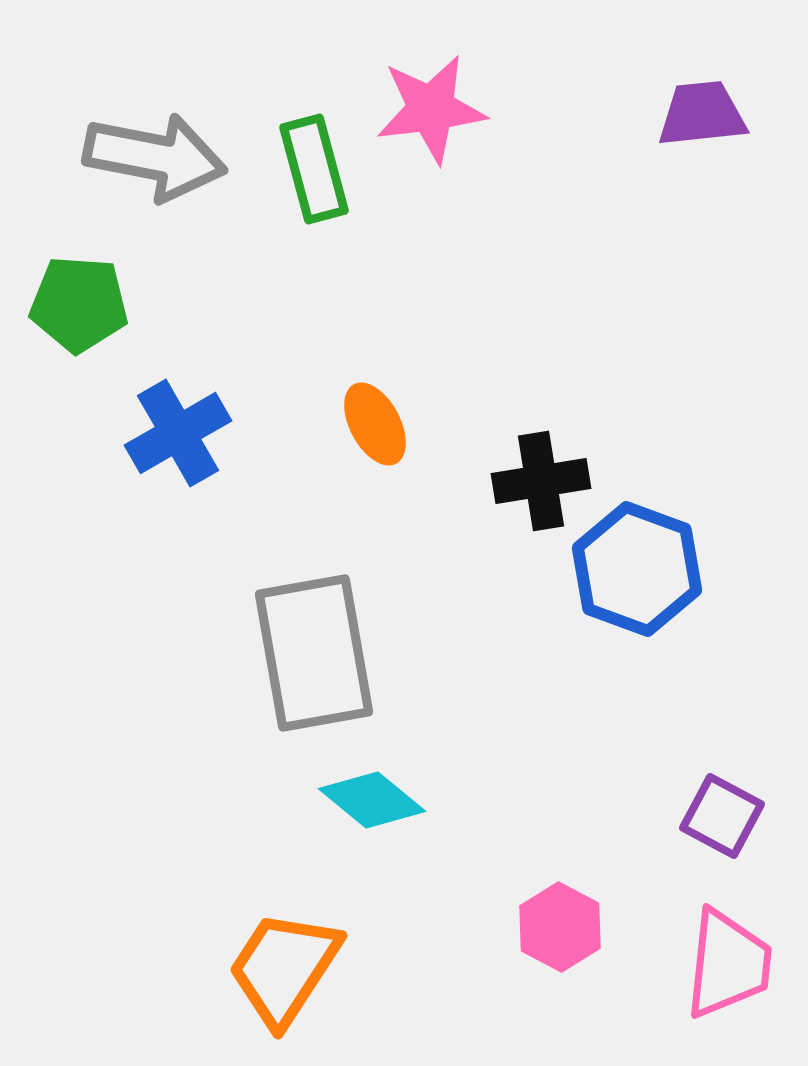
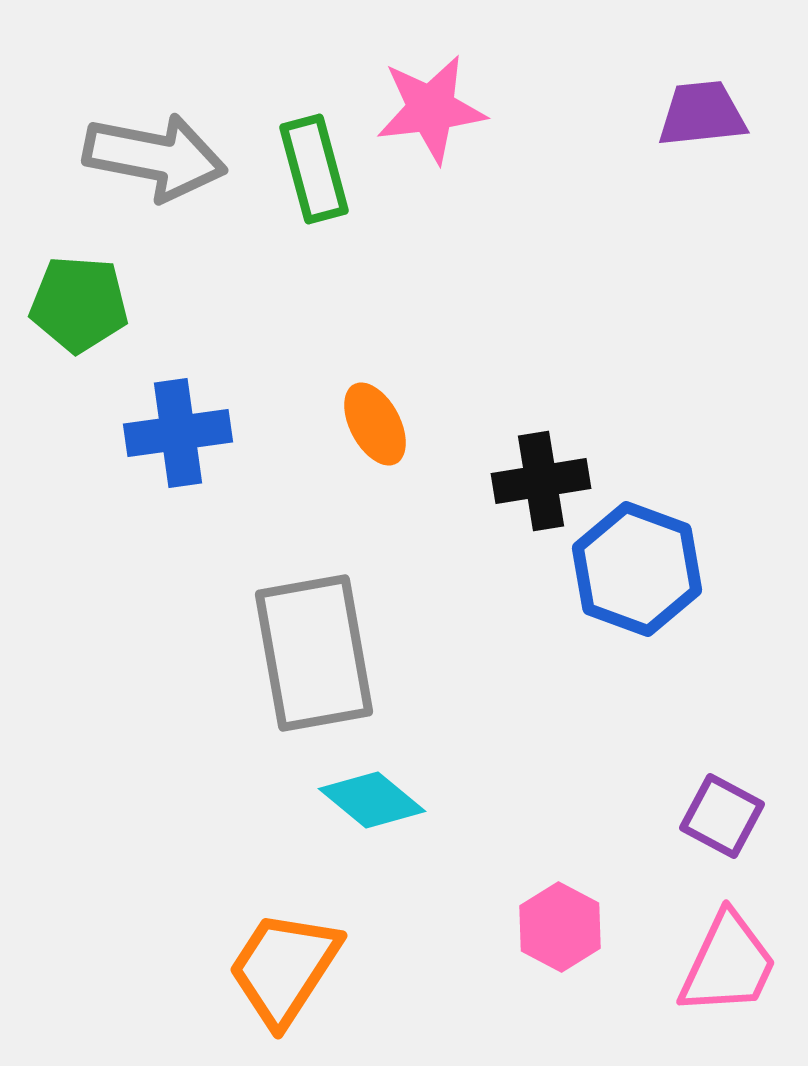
blue cross: rotated 22 degrees clockwise
pink trapezoid: rotated 19 degrees clockwise
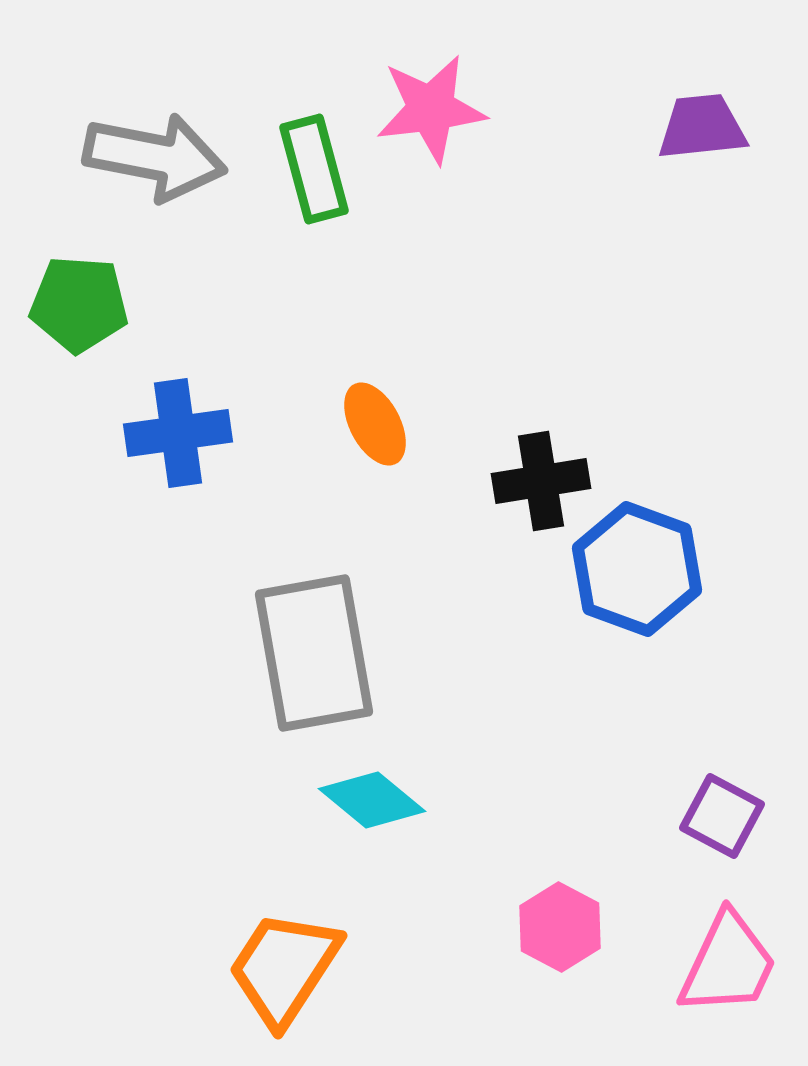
purple trapezoid: moved 13 px down
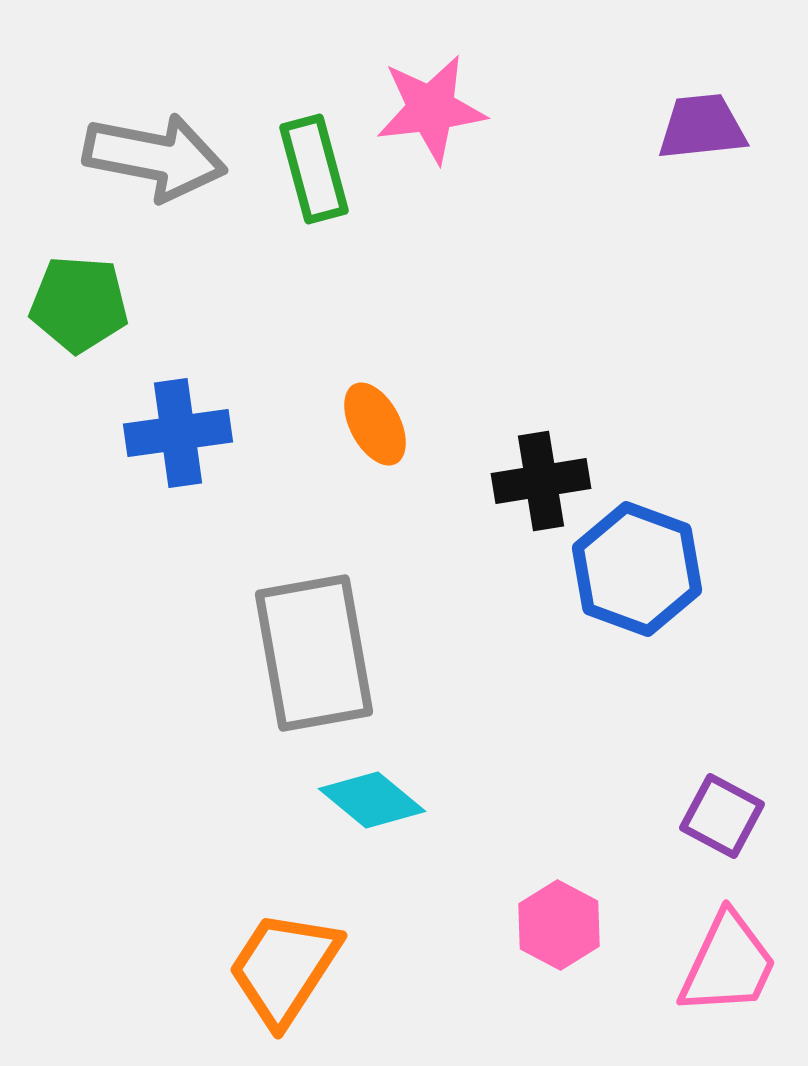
pink hexagon: moved 1 px left, 2 px up
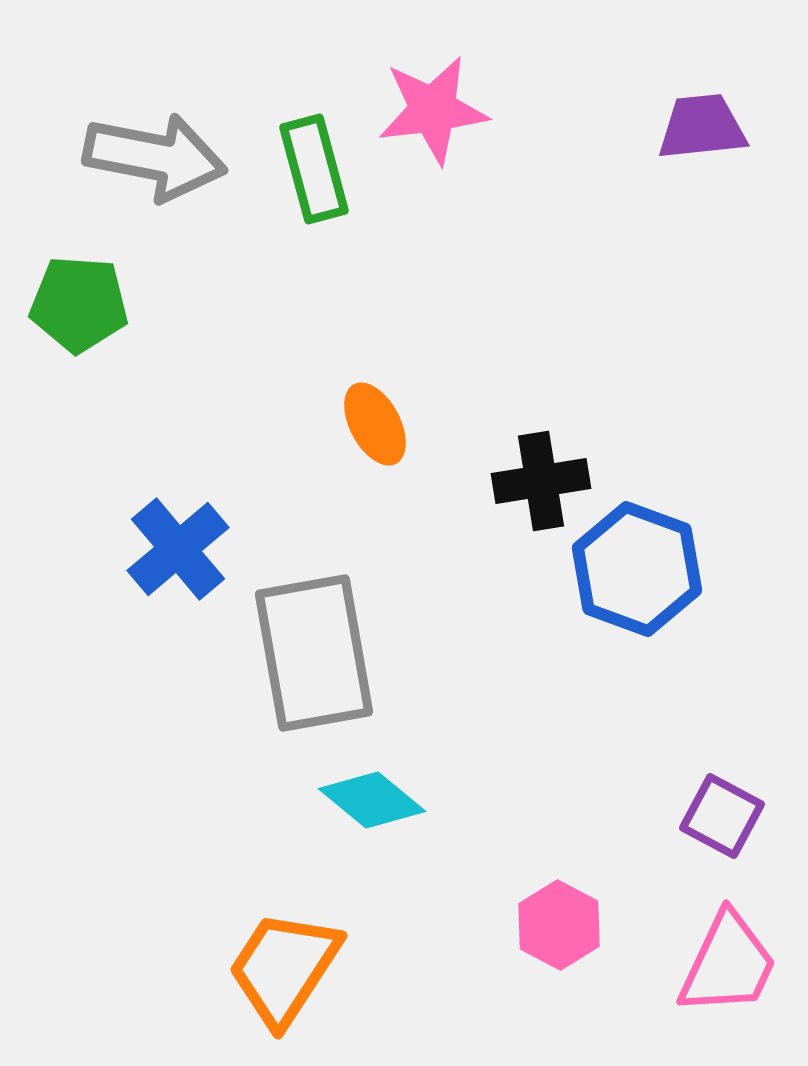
pink star: moved 2 px right, 1 px down
blue cross: moved 116 px down; rotated 32 degrees counterclockwise
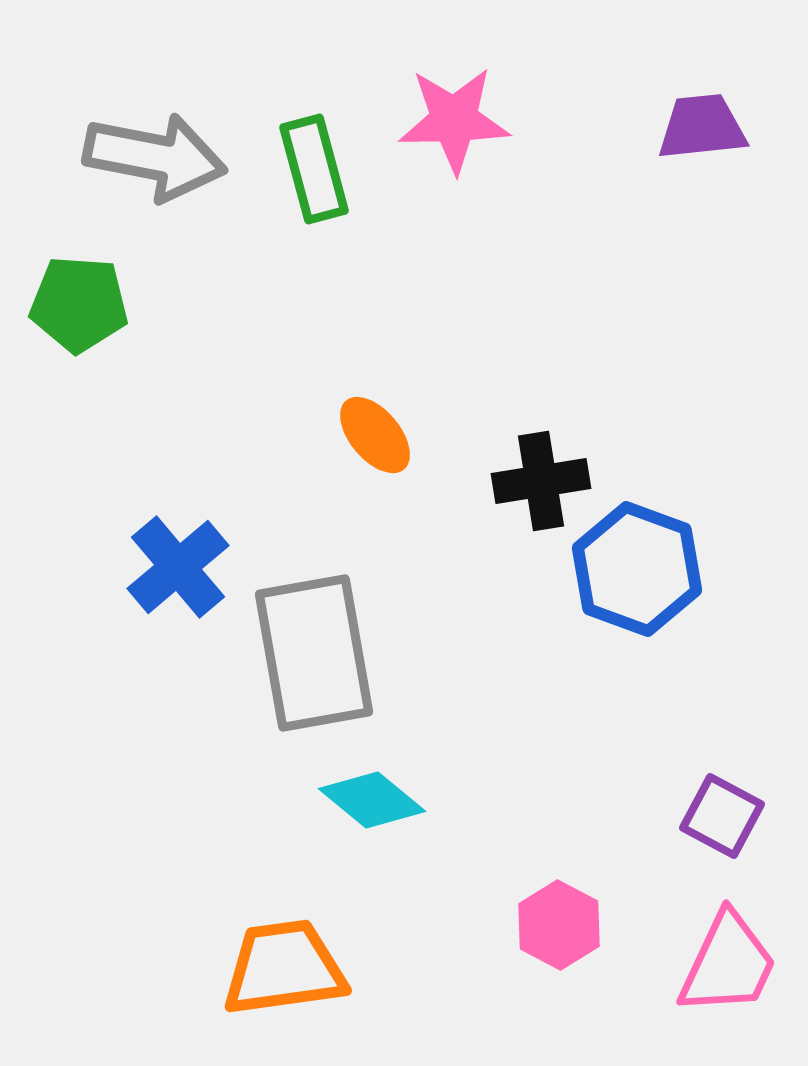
pink star: moved 21 px right, 10 px down; rotated 6 degrees clockwise
orange ellipse: moved 11 px down; rotated 12 degrees counterclockwise
blue cross: moved 18 px down
orange trapezoid: rotated 49 degrees clockwise
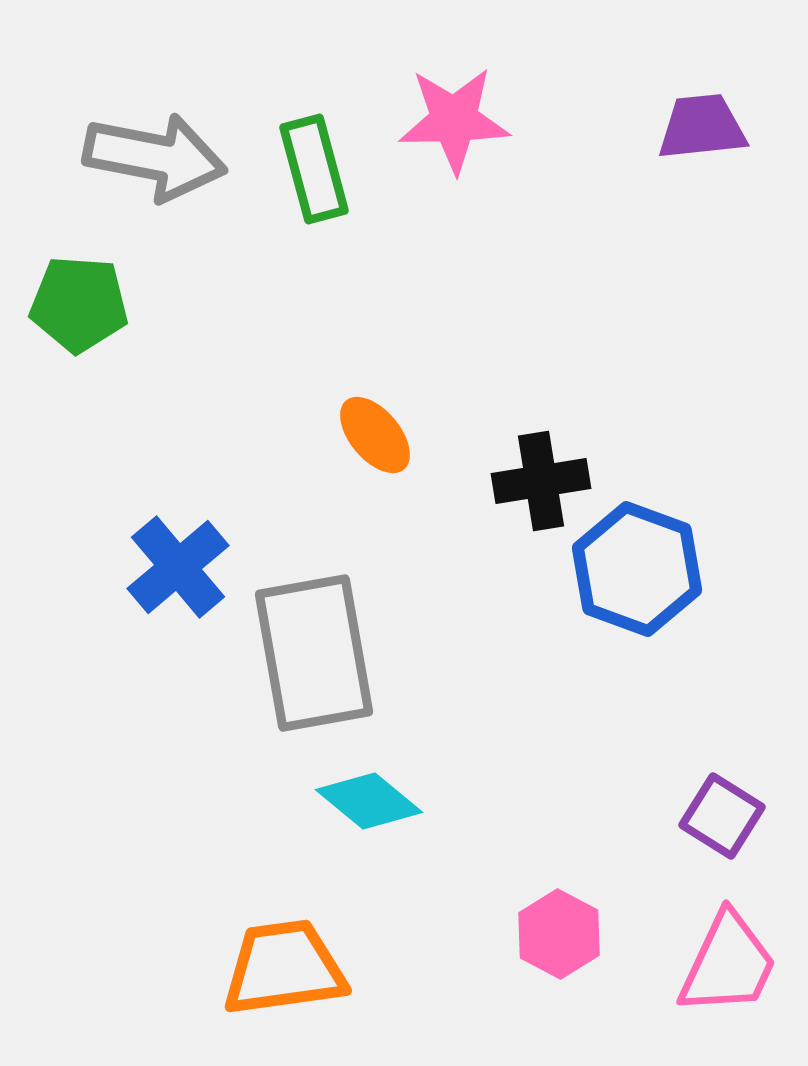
cyan diamond: moved 3 px left, 1 px down
purple square: rotated 4 degrees clockwise
pink hexagon: moved 9 px down
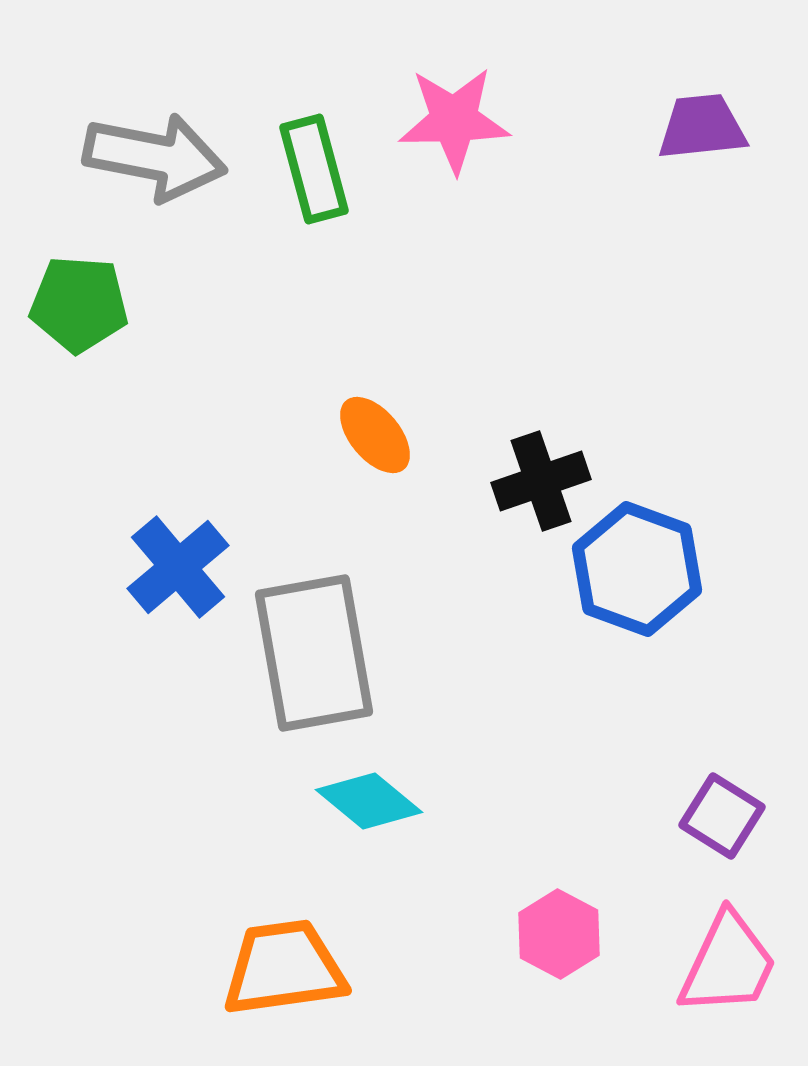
black cross: rotated 10 degrees counterclockwise
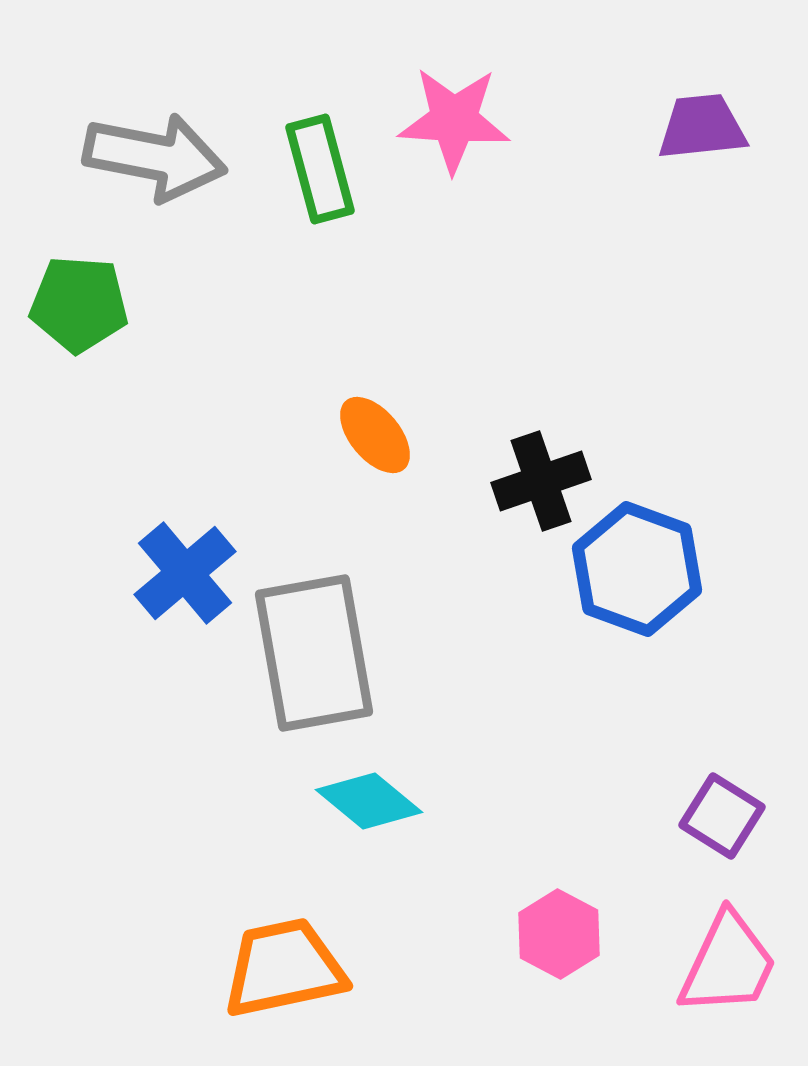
pink star: rotated 5 degrees clockwise
green rectangle: moved 6 px right
blue cross: moved 7 px right, 6 px down
orange trapezoid: rotated 4 degrees counterclockwise
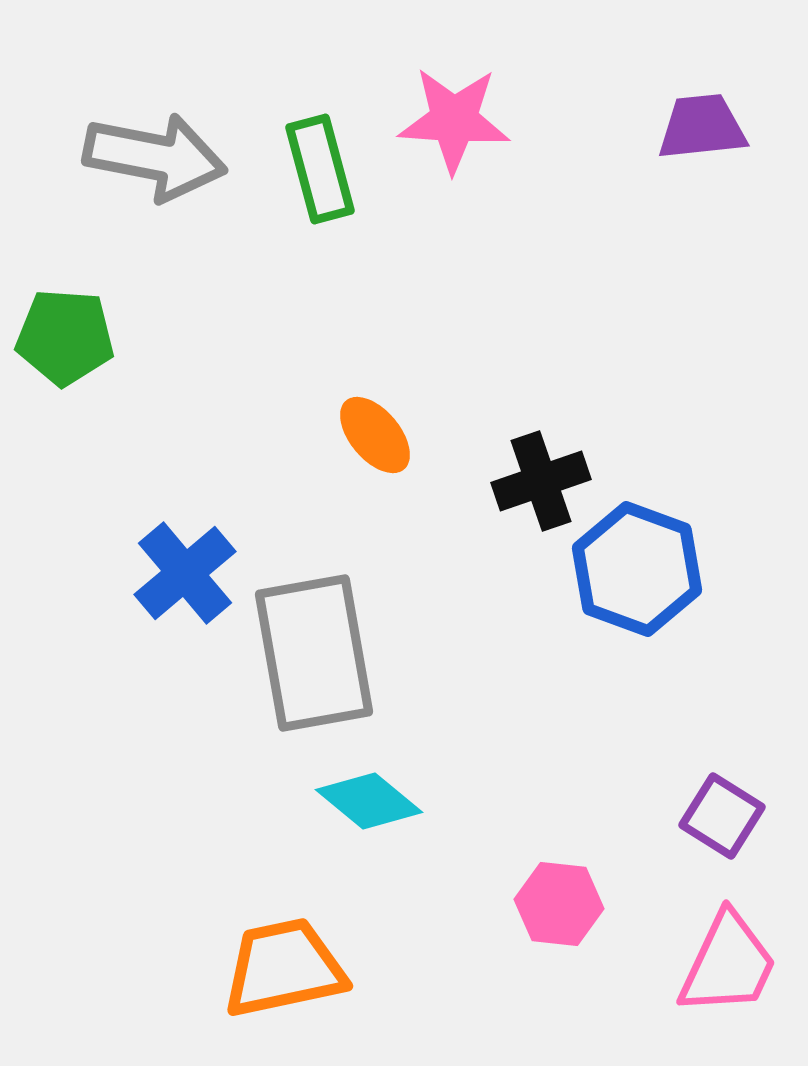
green pentagon: moved 14 px left, 33 px down
pink hexagon: moved 30 px up; rotated 22 degrees counterclockwise
